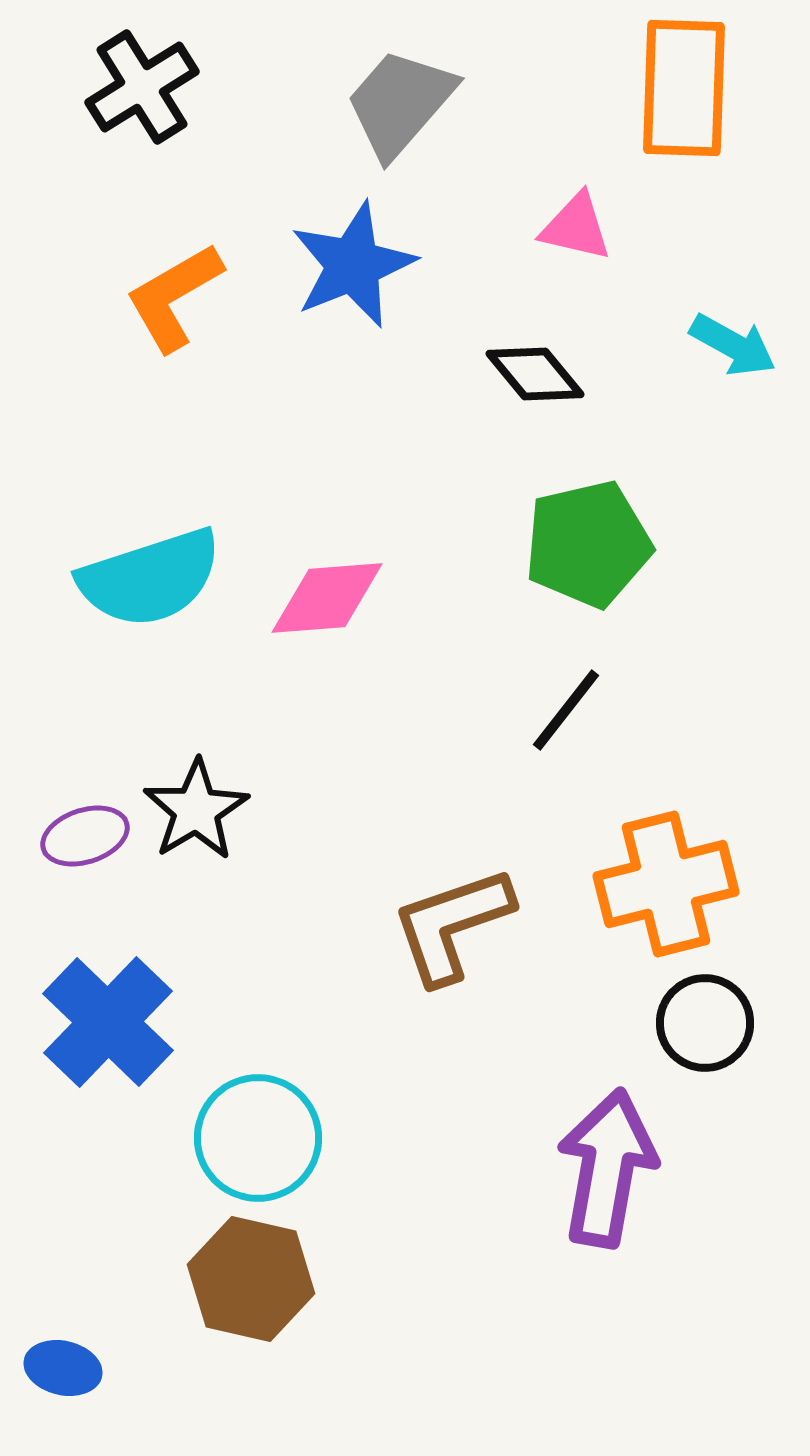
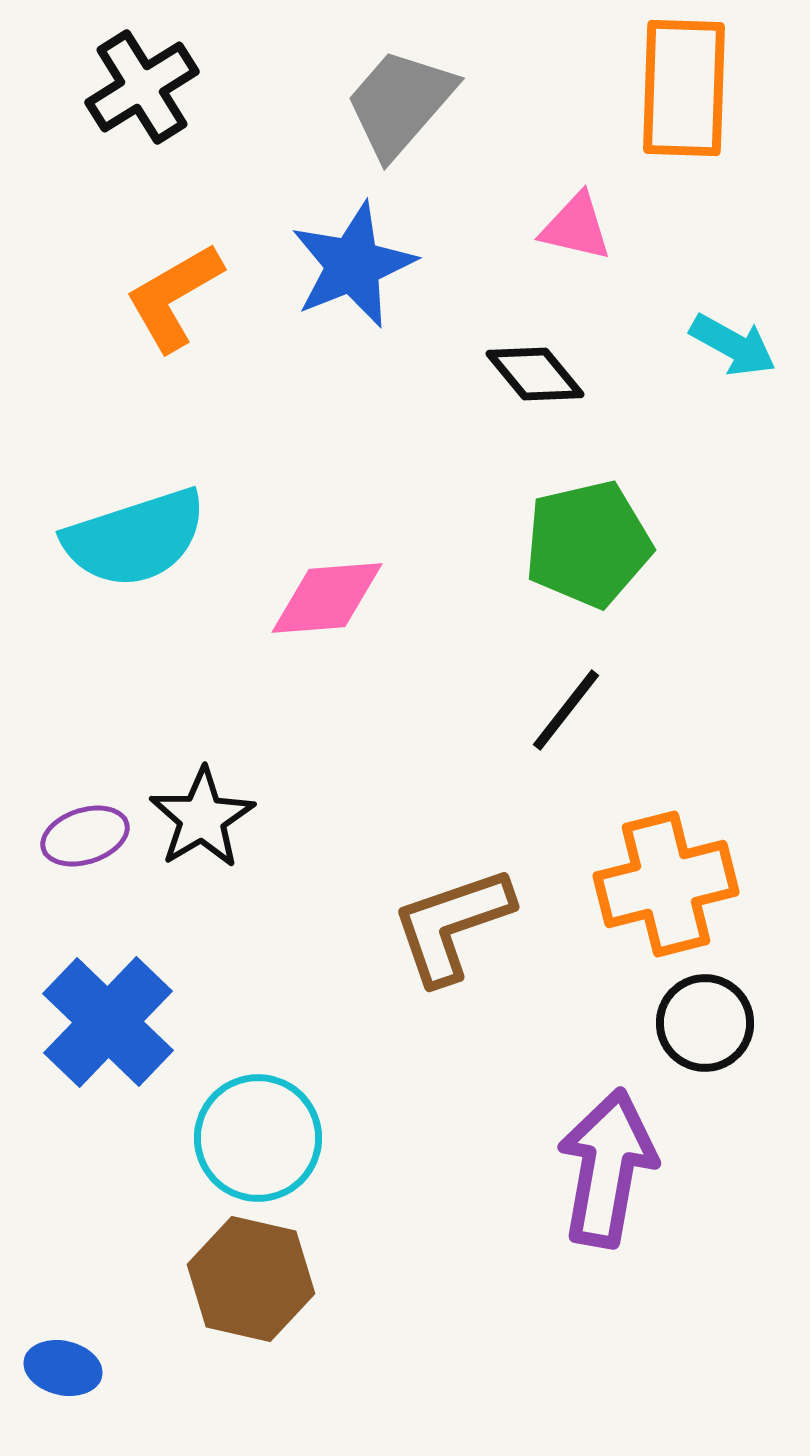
cyan semicircle: moved 15 px left, 40 px up
black star: moved 6 px right, 8 px down
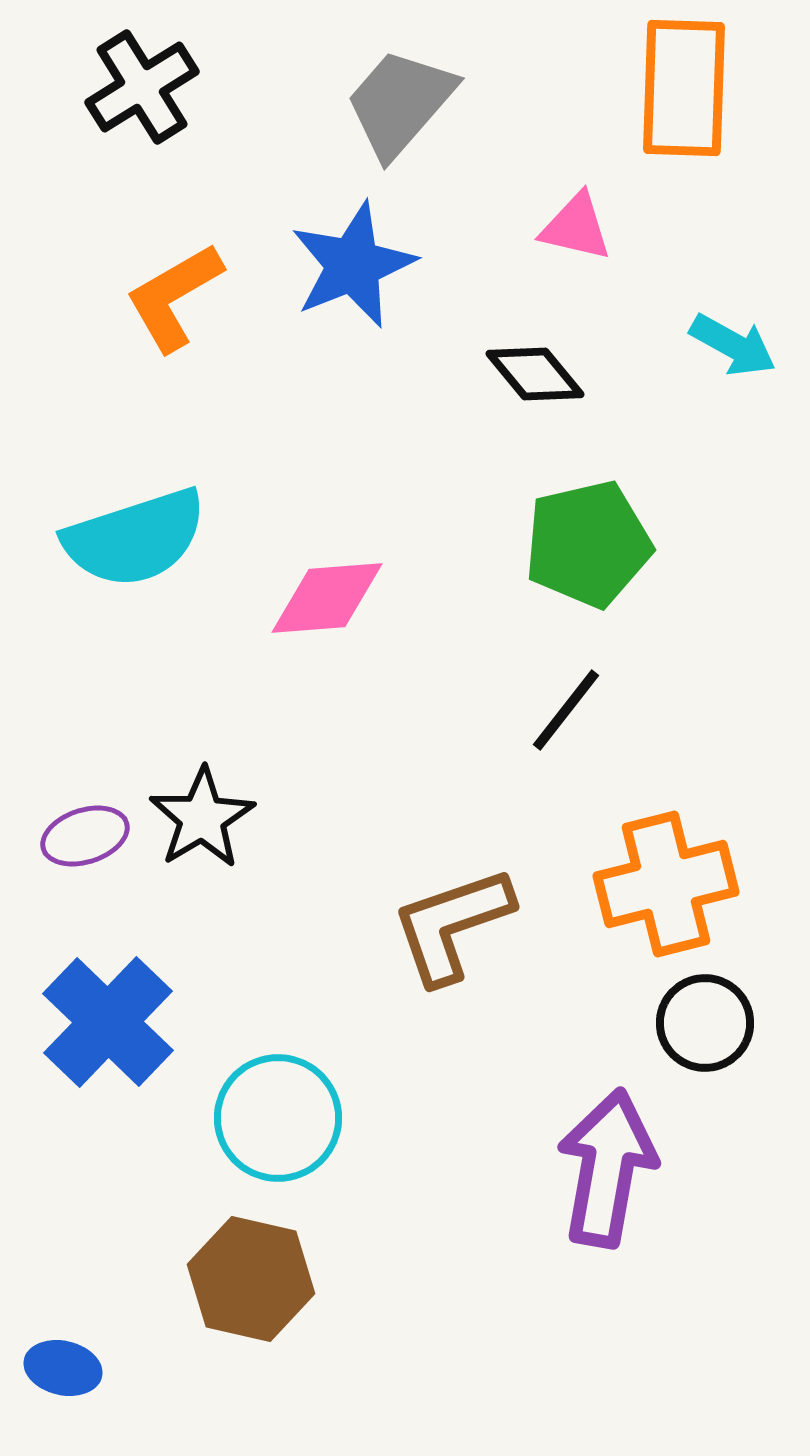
cyan circle: moved 20 px right, 20 px up
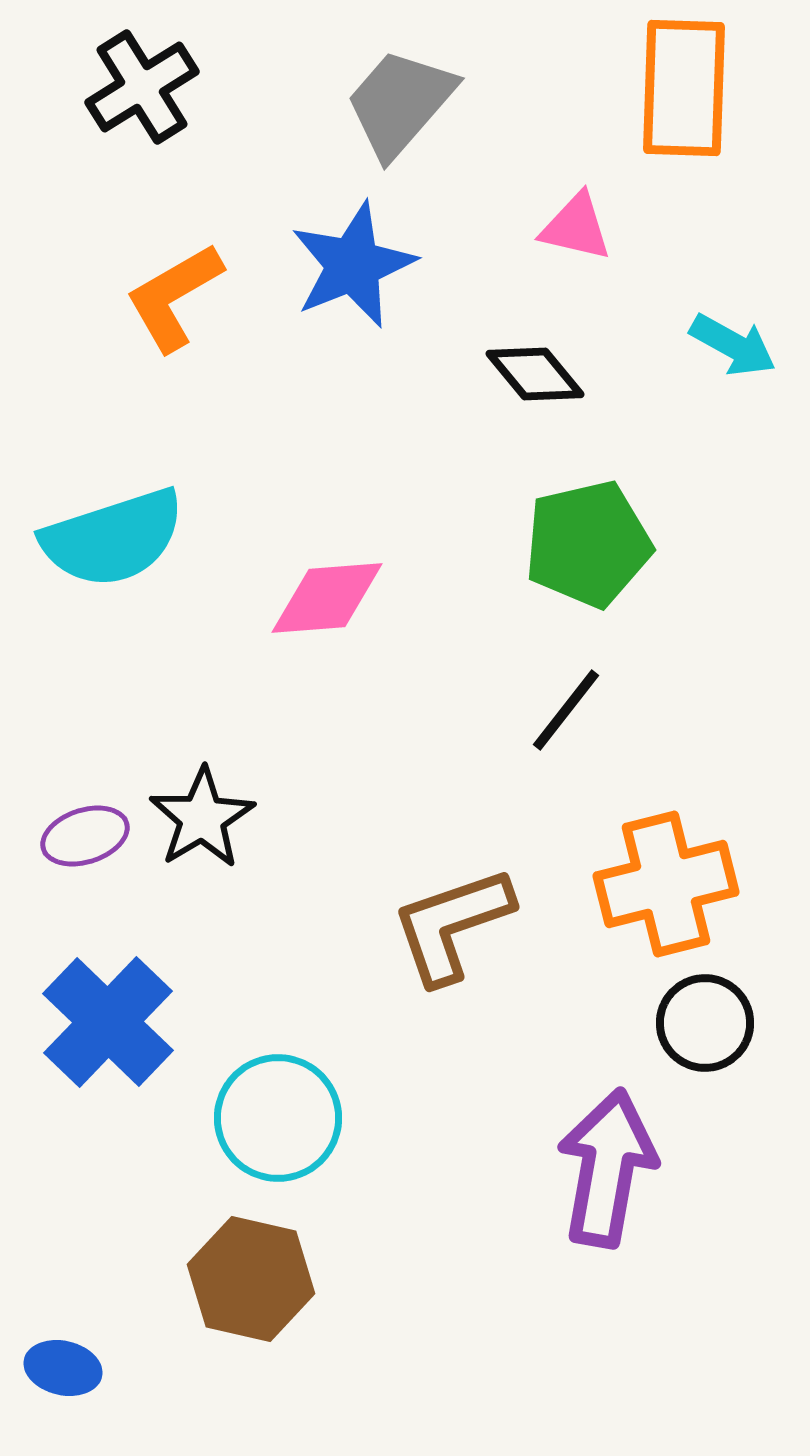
cyan semicircle: moved 22 px left
